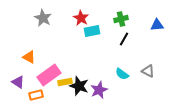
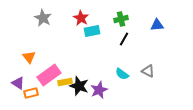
orange triangle: rotated 24 degrees clockwise
purple triangle: moved 1 px down
orange rectangle: moved 5 px left, 2 px up
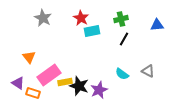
orange rectangle: moved 2 px right; rotated 32 degrees clockwise
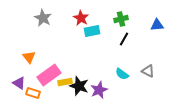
purple triangle: moved 1 px right
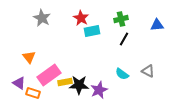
gray star: moved 1 px left
black star: moved 1 px up; rotated 18 degrees counterclockwise
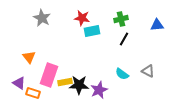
red star: moved 1 px right; rotated 21 degrees counterclockwise
pink rectangle: rotated 35 degrees counterclockwise
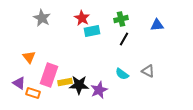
red star: rotated 21 degrees clockwise
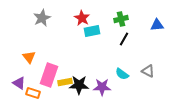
gray star: rotated 18 degrees clockwise
purple star: moved 3 px right, 3 px up; rotated 24 degrees clockwise
